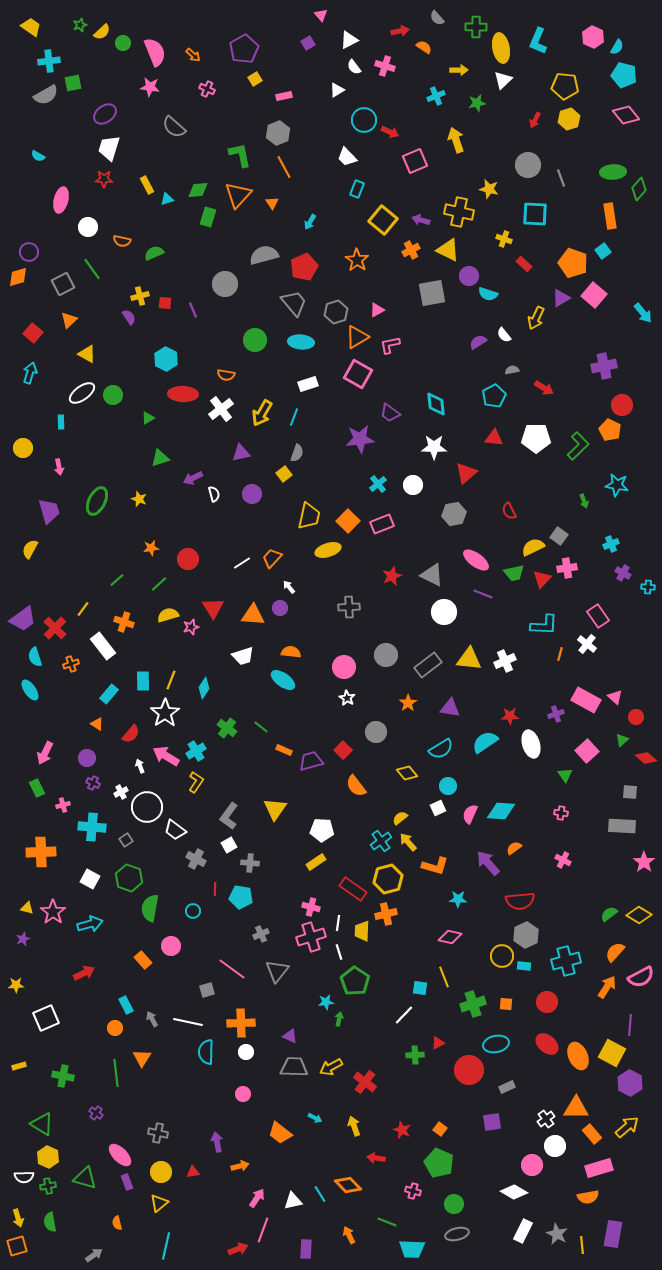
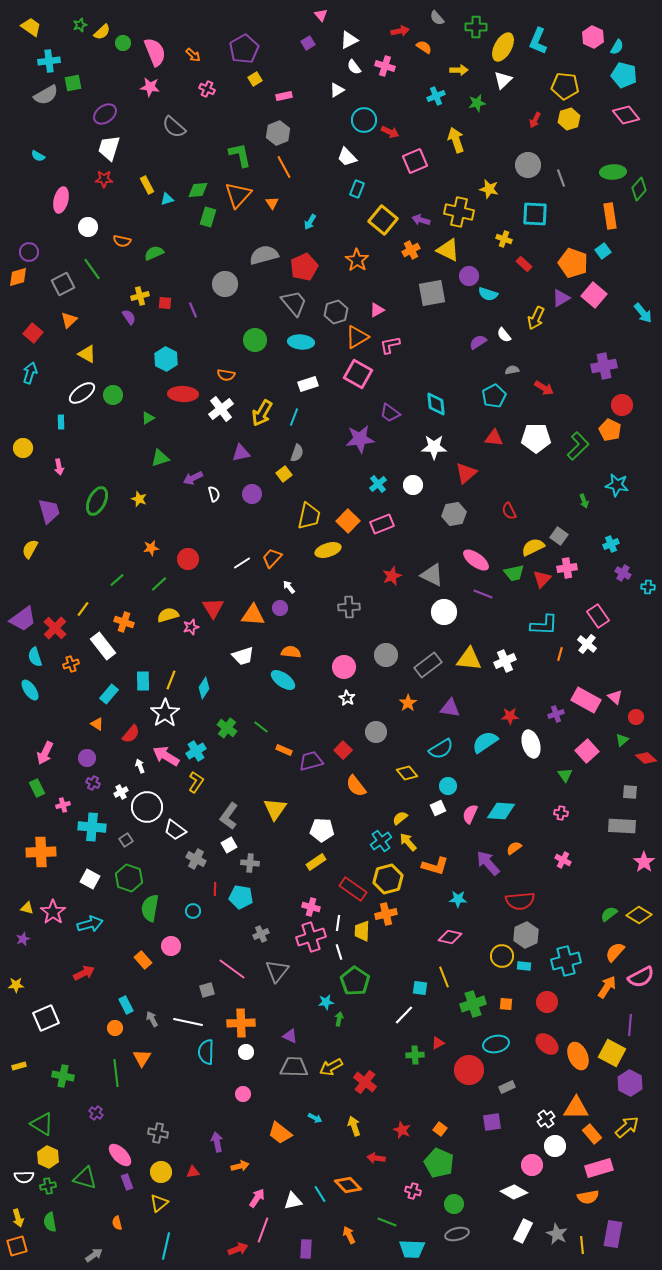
yellow ellipse at (501, 48): moved 2 px right, 1 px up; rotated 40 degrees clockwise
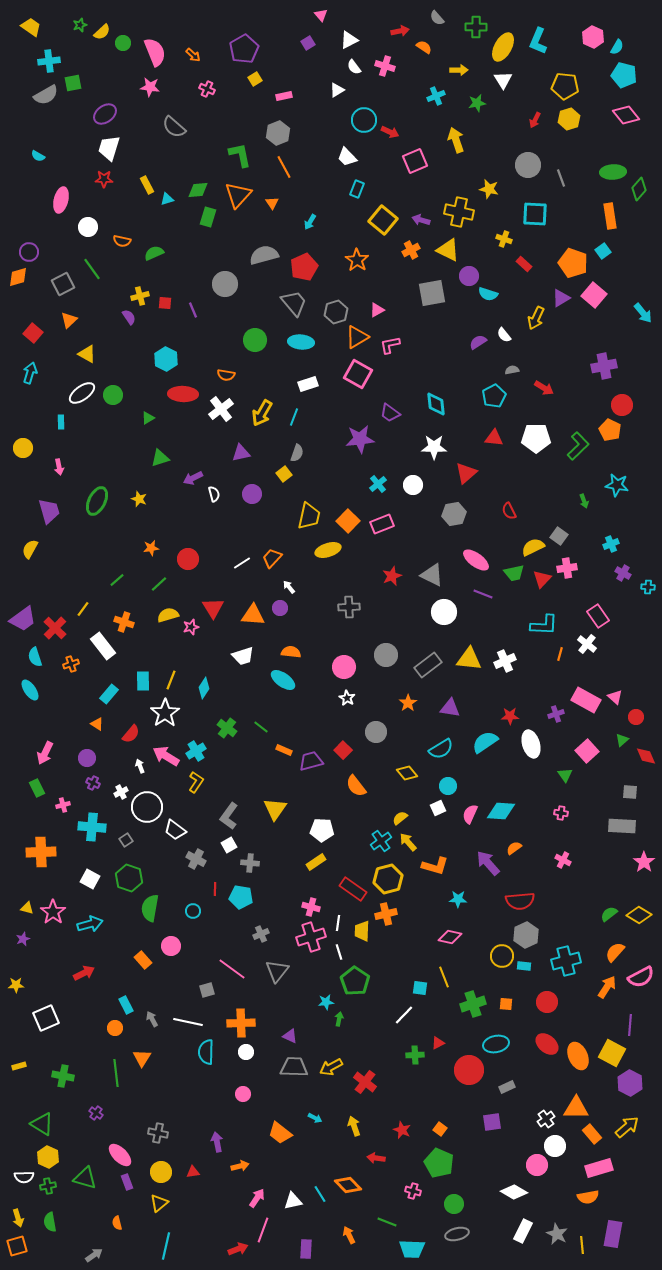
white triangle at (503, 80): rotated 18 degrees counterclockwise
red diamond at (646, 758): moved 2 px up; rotated 25 degrees clockwise
pink circle at (532, 1165): moved 5 px right
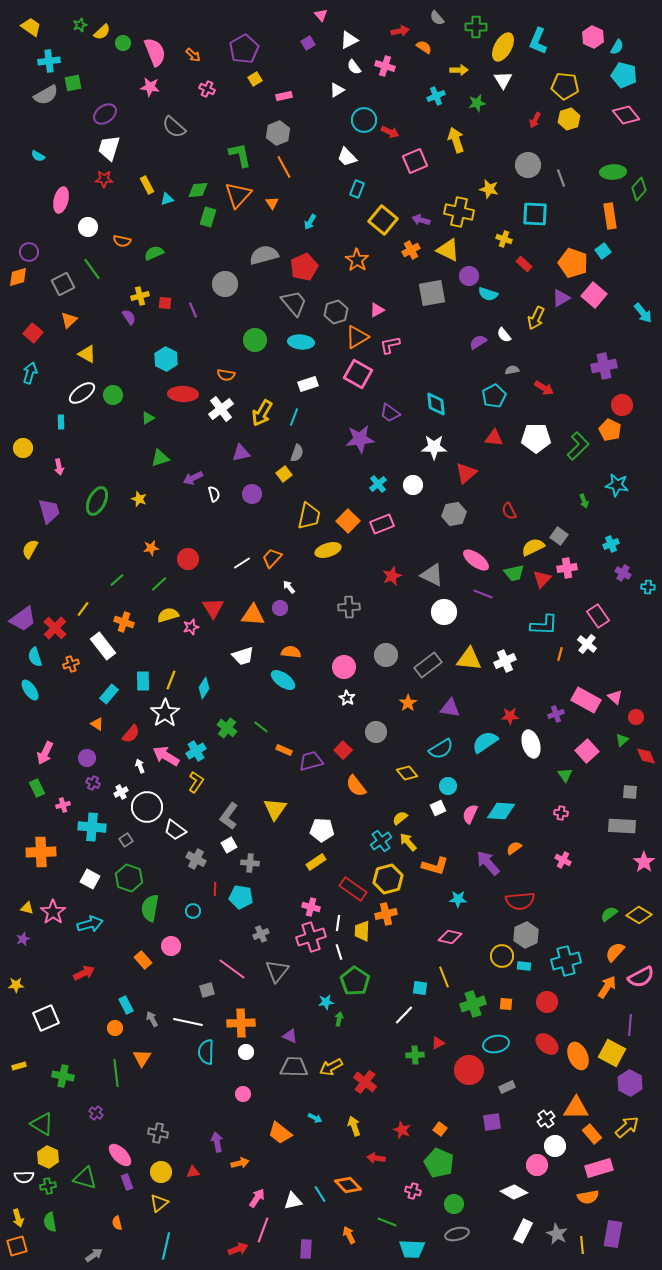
orange arrow at (240, 1166): moved 3 px up
